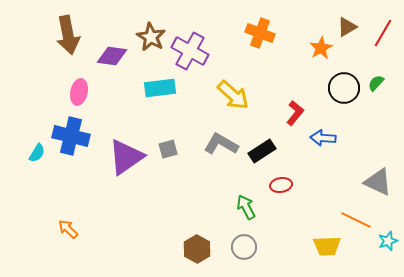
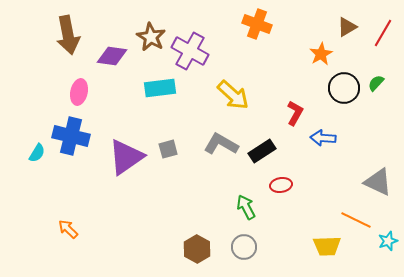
orange cross: moved 3 px left, 9 px up
orange star: moved 6 px down
red L-shape: rotated 10 degrees counterclockwise
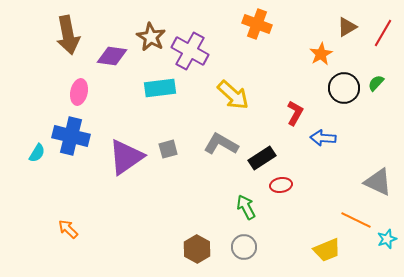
black rectangle: moved 7 px down
cyan star: moved 1 px left, 2 px up
yellow trapezoid: moved 4 px down; rotated 20 degrees counterclockwise
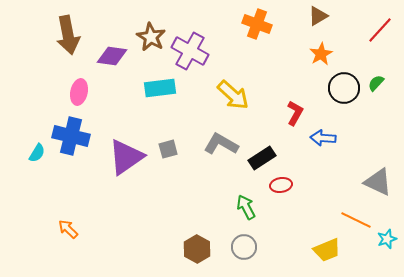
brown triangle: moved 29 px left, 11 px up
red line: moved 3 px left, 3 px up; rotated 12 degrees clockwise
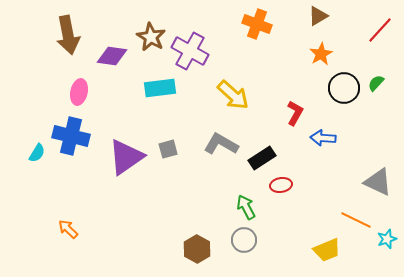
gray circle: moved 7 px up
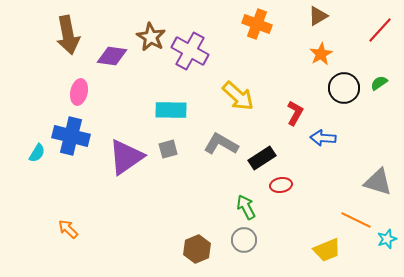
green semicircle: moved 3 px right; rotated 12 degrees clockwise
cyan rectangle: moved 11 px right, 22 px down; rotated 8 degrees clockwise
yellow arrow: moved 5 px right, 1 px down
gray triangle: rotated 8 degrees counterclockwise
brown hexagon: rotated 8 degrees clockwise
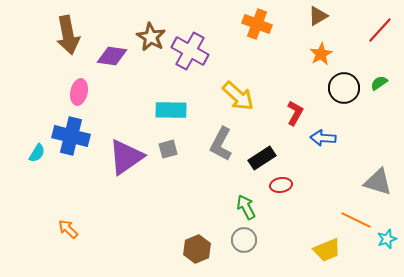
gray L-shape: rotated 92 degrees counterclockwise
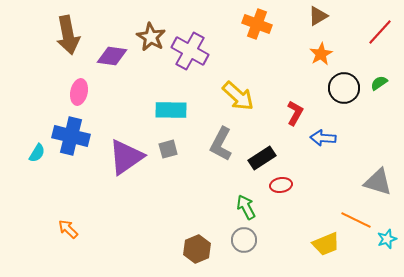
red line: moved 2 px down
yellow trapezoid: moved 1 px left, 6 px up
